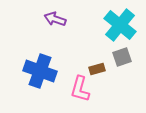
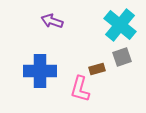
purple arrow: moved 3 px left, 2 px down
blue cross: rotated 20 degrees counterclockwise
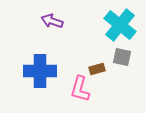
gray square: rotated 30 degrees clockwise
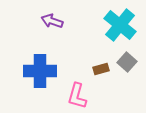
gray square: moved 5 px right, 5 px down; rotated 30 degrees clockwise
brown rectangle: moved 4 px right
pink L-shape: moved 3 px left, 7 px down
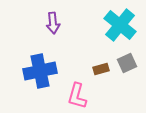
purple arrow: moved 1 px right, 2 px down; rotated 115 degrees counterclockwise
gray square: moved 1 px down; rotated 24 degrees clockwise
blue cross: rotated 12 degrees counterclockwise
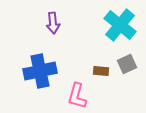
gray square: moved 1 px down
brown rectangle: moved 2 px down; rotated 21 degrees clockwise
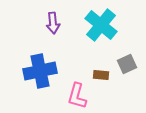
cyan cross: moved 19 px left
brown rectangle: moved 4 px down
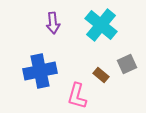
brown rectangle: rotated 35 degrees clockwise
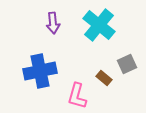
cyan cross: moved 2 px left
brown rectangle: moved 3 px right, 3 px down
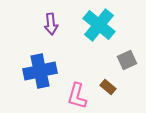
purple arrow: moved 2 px left, 1 px down
gray square: moved 4 px up
brown rectangle: moved 4 px right, 9 px down
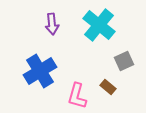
purple arrow: moved 1 px right
gray square: moved 3 px left, 1 px down
blue cross: rotated 20 degrees counterclockwise
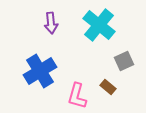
purple arrow: moved 1 px left, 1 px up
